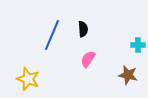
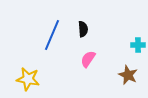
brown star: rotated 12 degrees clockwise
yellow star: rotated 10 degrees counterclockwise
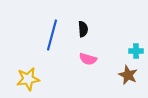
blue line: rotated 8 degrees counterclockwise
cyan cross: moved 2 px left, 6 px down
pink semicircle: rotated 108 degrees counterclockwise
yellow star: rotated 20 degrees counterclockwise
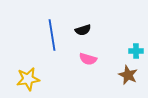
black semicircle: moved 1 px down; rotated 77 degrees clockwise
blue line: rotated 24 degrees counterclockwise
